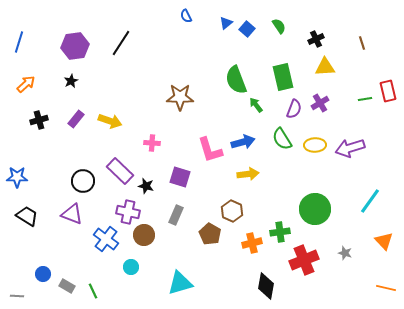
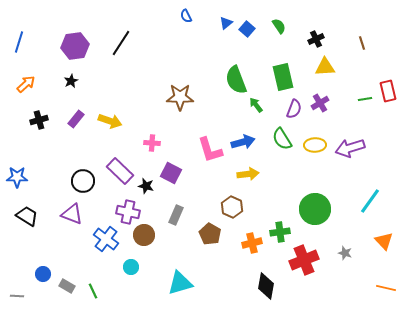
purple square at (180, 177): moved 9 px left, 4 px up; rotated 10 degrees clockwise
brown hexagon at (232, 211): moved 4 px up
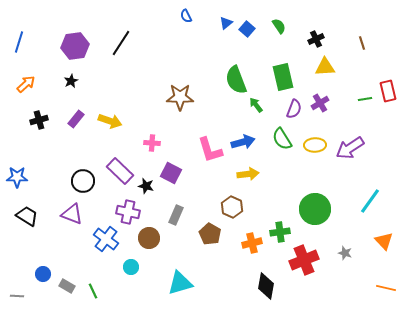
purple arrow at (350, 148): rotated 16 degrees counterclockwise
brown circle at (144, 235): moved 5 px right, 3 px down
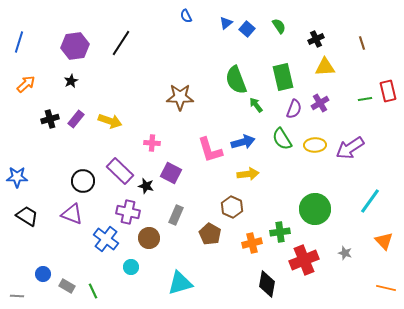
black cross at (39, 120): moved 11 px right, 1 px up
black diamond at (266, 286): moved 1 px right, 2 px up
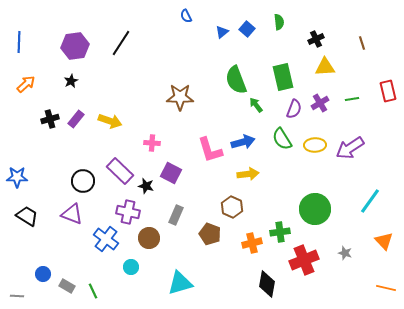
blue triangle at (226, 23): moved 4 px left, 9 px down
green semicircle at (279, 26): moved 4 px up; rotated 28 degrees clockwise
blue line at (19, 42): rotated 15 degrees counterclockwise
green line at (365, 99): moved 13 px left
brown pentagon at (210, 234): rotated 10 degrees counterclockwise
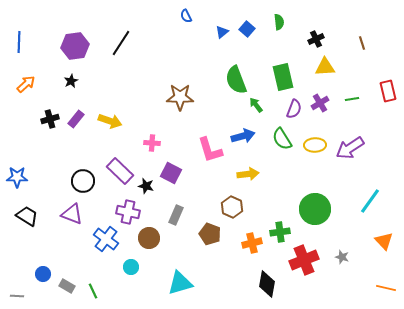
blue arrow at (243, 142): moved 6 px up
gray star at (345, 253): moved 3 px left, 4 px down
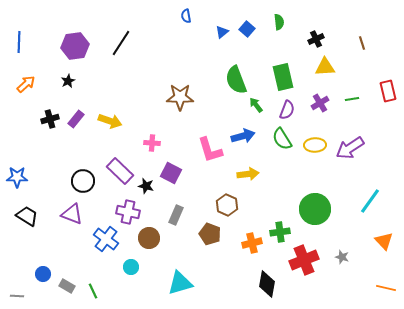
blue semicircle at (186, 16): rotated 16 degrees clockwise
black star at (71, 81): moved 3 px left
purple semicircle at (294, 109): moved 7 px left, 1 px down
brown hexagon at (232, 207): moved 5 px left, 2 px up
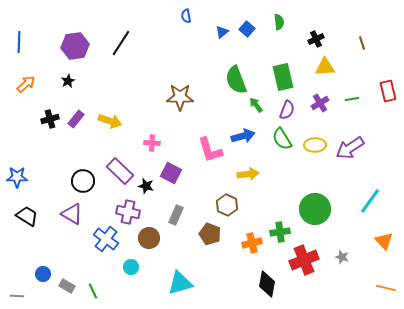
purple triangle at (72, 214): rotated 10 degrees clockwise
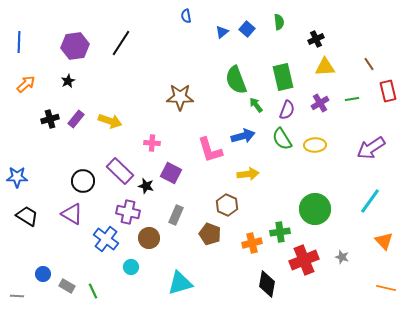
brown line at (362, 43): moved 7 px right, 21 px down; rotated 16 degrees counterclockwise
purple arrow at (350, 148): moved 21 px right
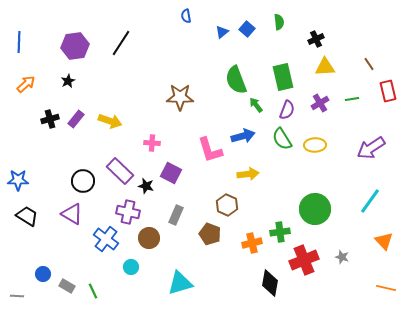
blue star at (17, 177): moved 1 px right, 3 px down
black diamond at (267, 284): moved 3 px right, 1 px up
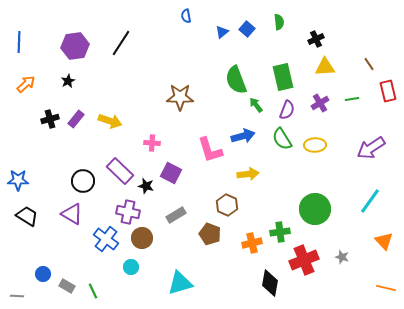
gray rectangle at (176, 215): rotated 36 degrees clockwise
brown circle at (149, 238): moved 7 px left
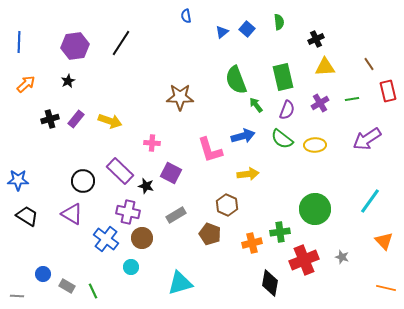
green semicircle at (282, 139): rotated 20 degrees counterclockwise
purple arrow at (371, 148): moved 4 px left, 9 px up
